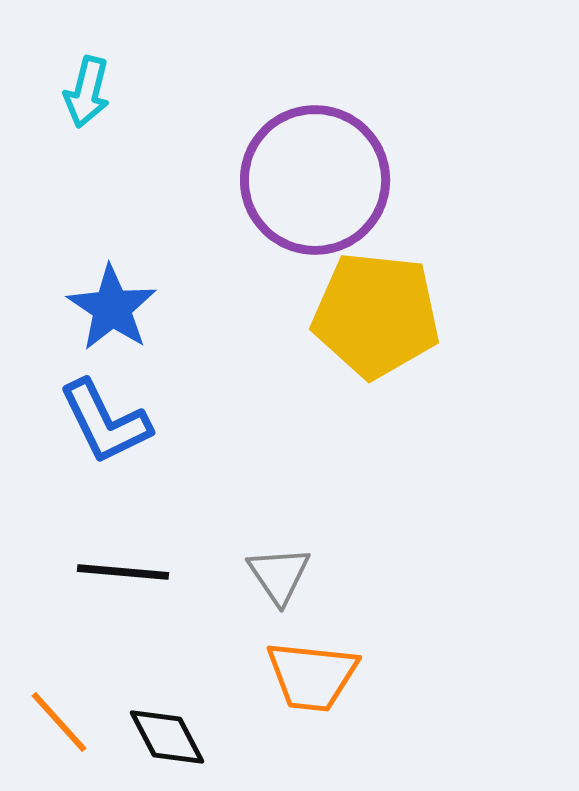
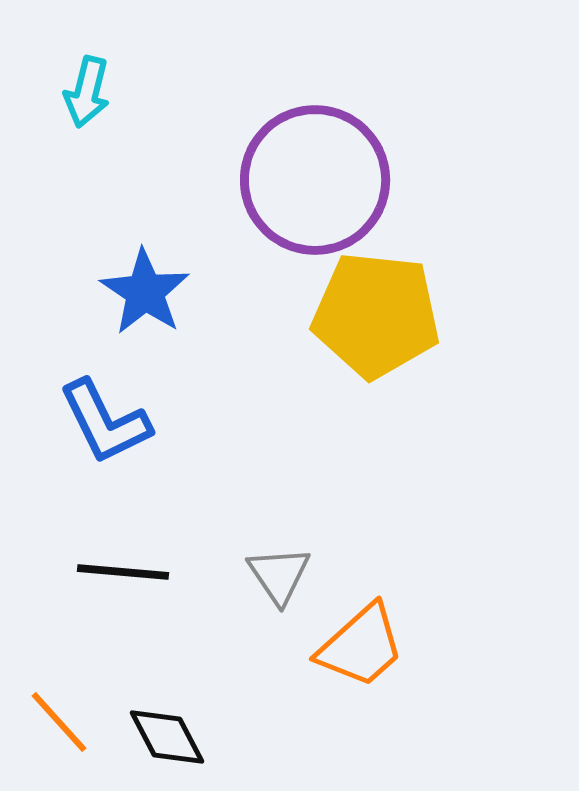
blue star: moved 33 px right, 16 px up
orange trapezoid: moved 49 px right, 30 px up; rotated 48 degrees counterclockwise
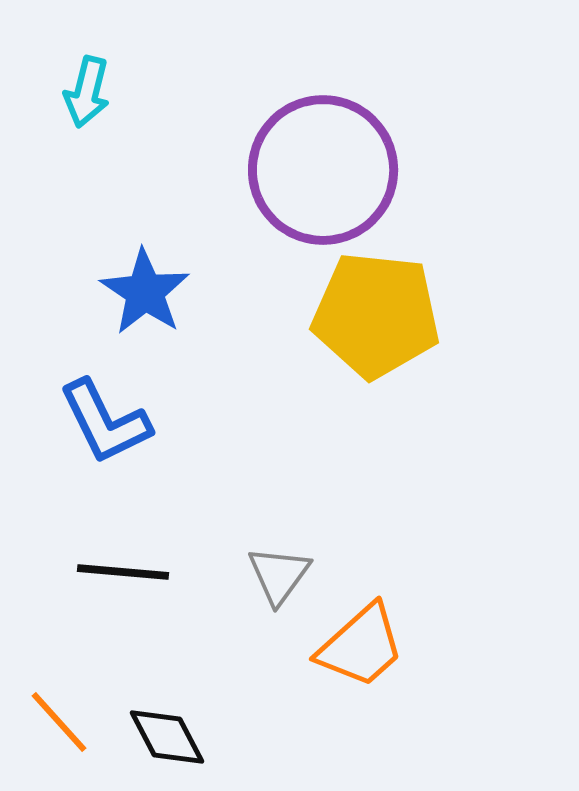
purple circle: moved 8 px right, 10 px up
gray triangle: rotated 10 degrees clockwise
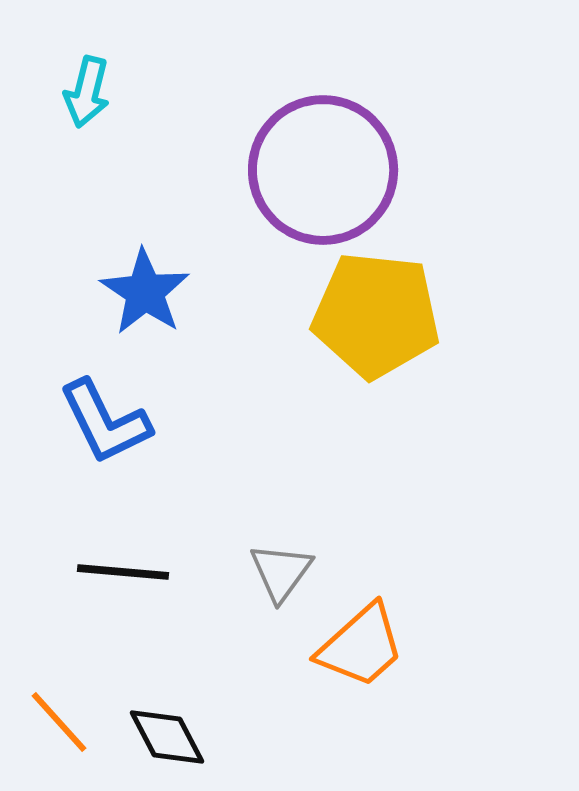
gray triangle: moved 2 px right, 3 px up
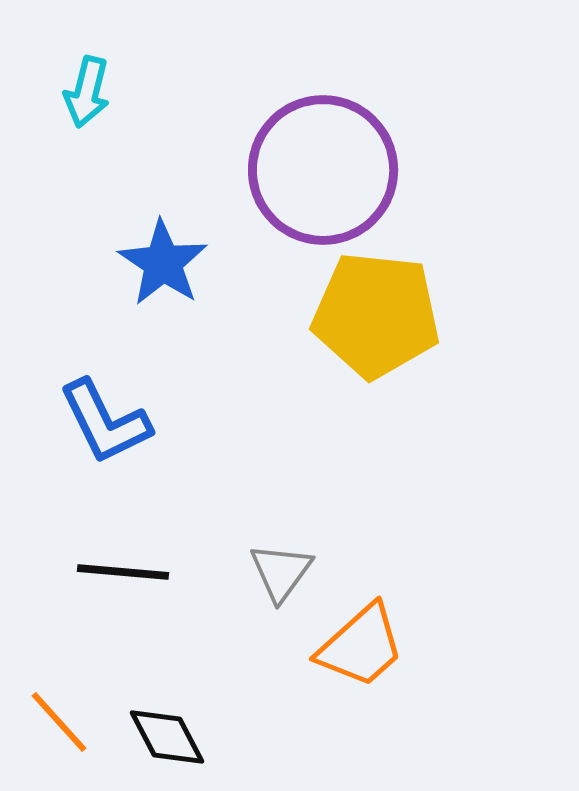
blue star: moved 18 px right, 29 px up
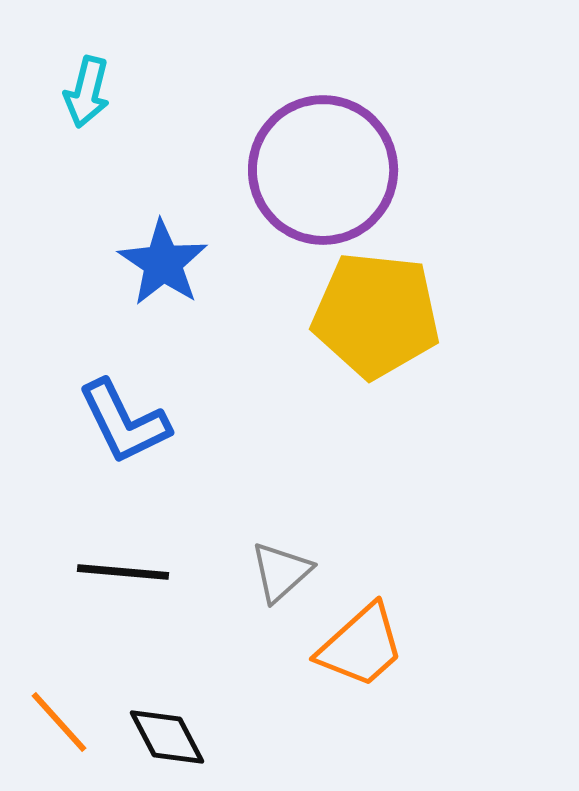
blue L-shape: moved 19 px right
gray triangle: rotated 12 degrees clockwise
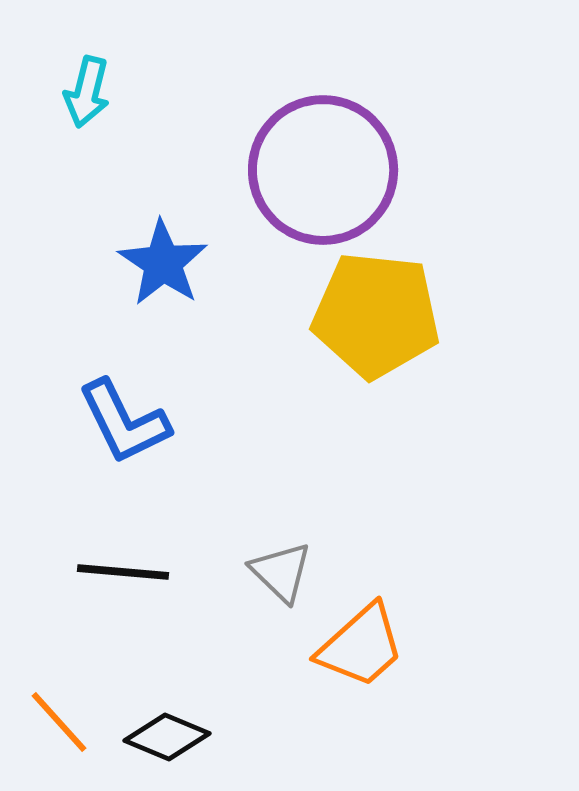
gray triangle: rotated 34 degrees counterclockwise
black diamond: rotated 40 degrees counterclockwise
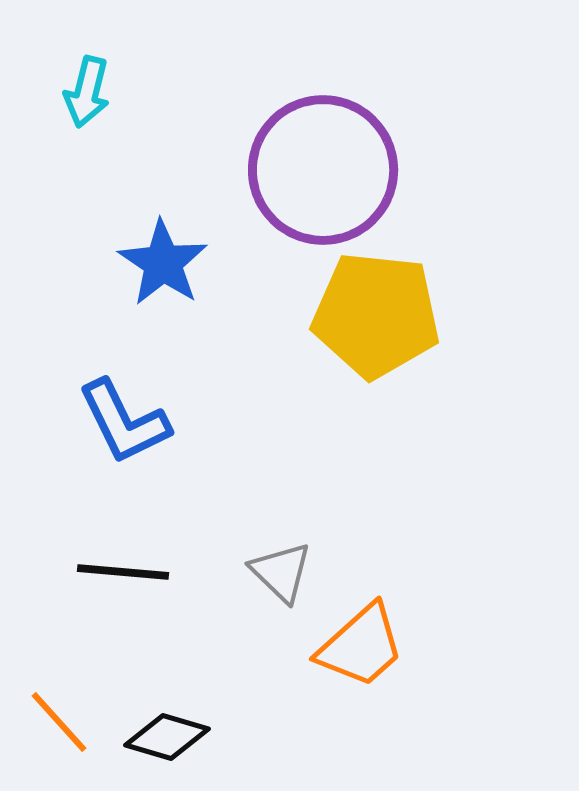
black diamond: rotated 6 degrees counterclockwise
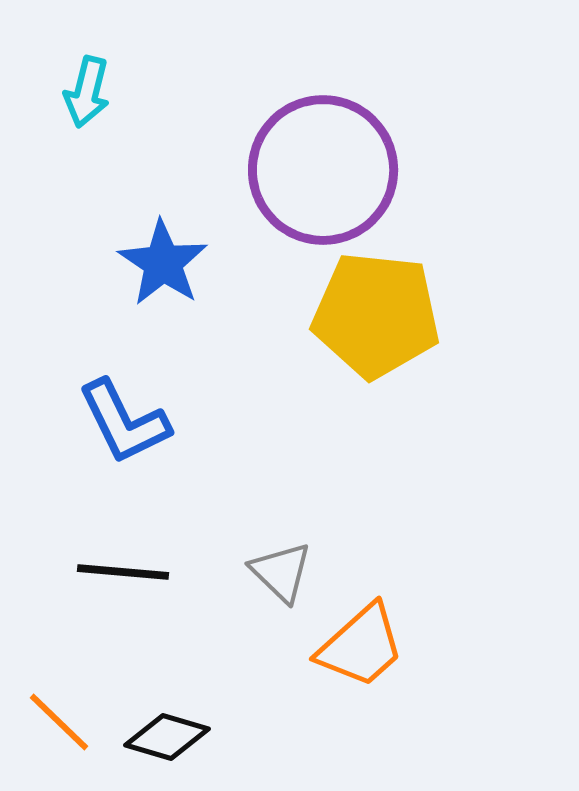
orange line: rotated 4 degrees counterclockwise
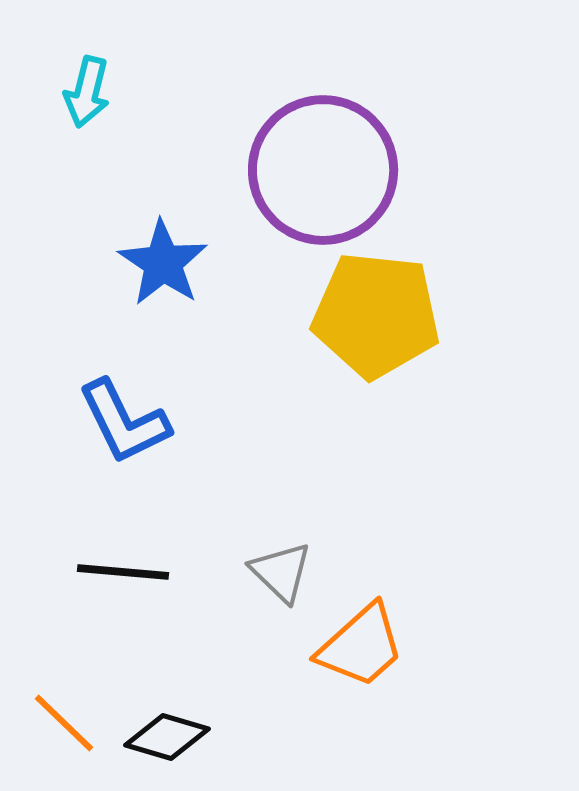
orange line: moved 5 px right, 1 px down
